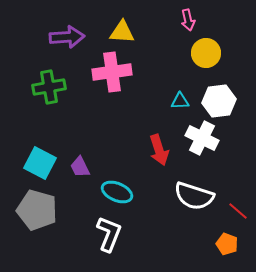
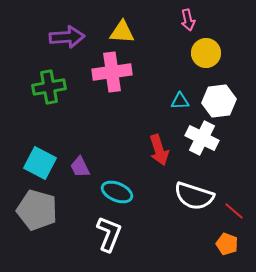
red line: moved 4 px left
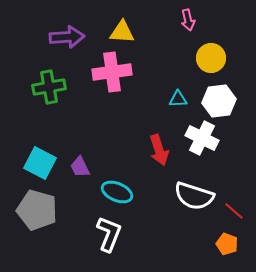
yellow circle: moved 5 px right, 5 px down
cyan triangle: moved 2 px left, 2 px up
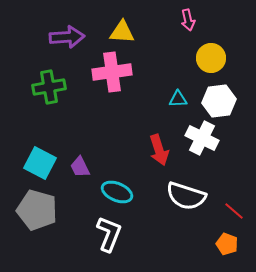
white semicircle: moved 8 px left
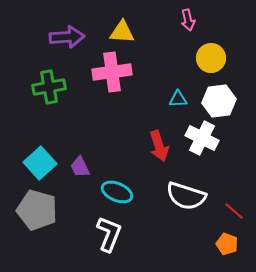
red arrow: moved 4 px up
cyan square: rotated 20 degrees clockwise
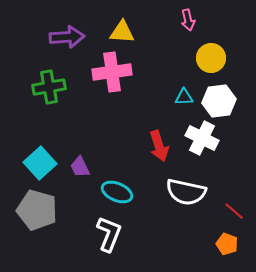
cyan triangle: moved 6 px right, 2 px up
white semicircle: moved 4 px up; rotated 6 degrees counterclockwise
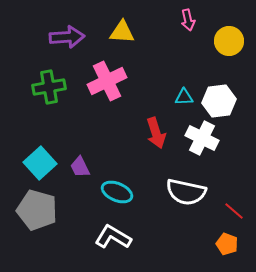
yellow circle: moved 18 px right, 17 px up
pink cross: moved 5 px left, 9 px down; rotated 18 degrees counterclockwise
red arrow: moved 3 px left, 13 px up
white L-shape: moved 4 px right, 3 px down; rotated 81 degrees counterclockwise
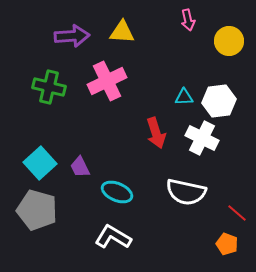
purple arrow: moved 5 px right, 1 px up
green cross: rotated 24 degrees clockwise
red line: moved 3 px right, 2 px down
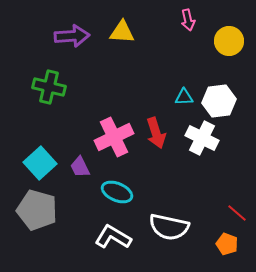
pink cross: moved 7 px right, 56 px down
white semicircle: moved 17 px left, 35 px down
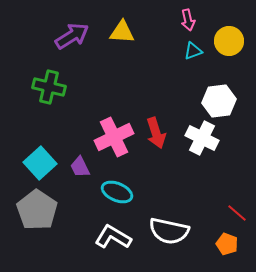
purple arrow: rotated 28 degrees counterclockwise
cyan triangle: moved 9 px right, 46 px up; rotated 18 degrees counterclockwise
gray pentagon: rotated 18 degrees clockwise
white semicircle: moved 4 px down
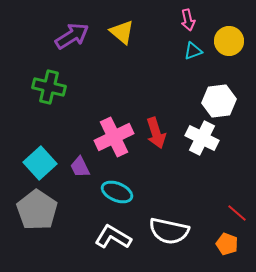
yellow triangle: rotated 36 degrees clockwise
